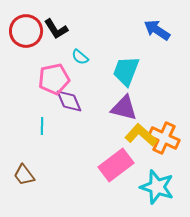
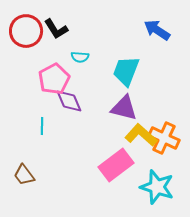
cyan semicircle: rotated 36 degrees counterclockwise
pink pentagon: rotated 16 degrees counterclockwise
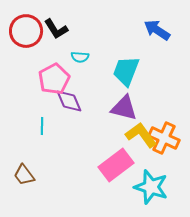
yellow L-shape: rotated 12 degrees clockwise
cyan star: moved 6 px left
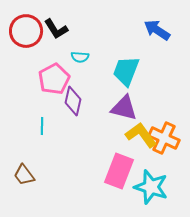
purple diamond: moved 4 px right; rotated 36 degrees clockwise
pink rectangle: moved 3 px right, 6 px down; rotated 32 degrees counterclockwise
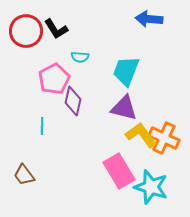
blue arrow: moved 8 px left, 11 px up; rotated 28 degrees counterclockwise
pink rectangle: rotated 52 degrees counterclockwise
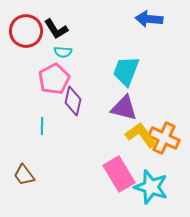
cyan semicircle: moved 17 px left, 5 px up
pink rectangle: moved 3 px down
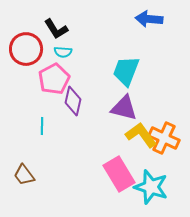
red circle: moved 18 px down
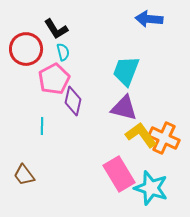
cyan semicircle: rotated 108 degrees counterclockwise
cyan star: moved 1 px down
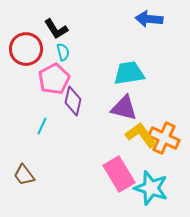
cyan trapezoid: moved 3 px right, 2 px down; rotated 60 degrees clockwise
cyan line: rotated 24 degrees clockwise
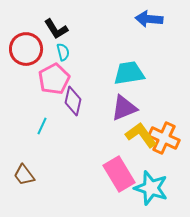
purple triangle: rotated 36 degrees counterclockwise
